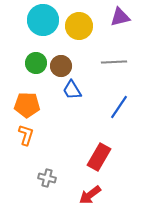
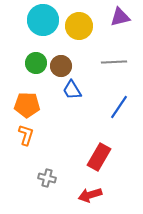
red arrow: rotated 20 degrees clockwise
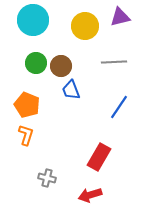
cyan circle: moved 10 px left
yellow circle: moved 6 px right
blue trapezoid: moved 1 px left; rotated 10 degrees clockwise
orange pentagon: rotated 20 degrees clockwise
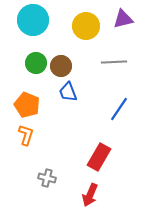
purple triangle: moved 3 px right, 2 px down
yellow circle: moved 1 px right
blue trapezoid: moved 3 px left, 2 px down
blue line: moved 2 px down
red arrow: rotated 50 degrees counterclockwise
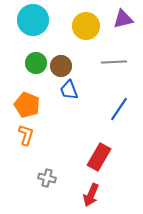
blue trapezoid: moved 1 px right, 2 px up
red arrow: moved 1 px right
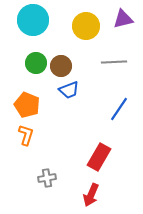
blue trapezoid: rotated 90 degrees counterclockwise
gray cross: rotated 24 degrees counterclockwise
